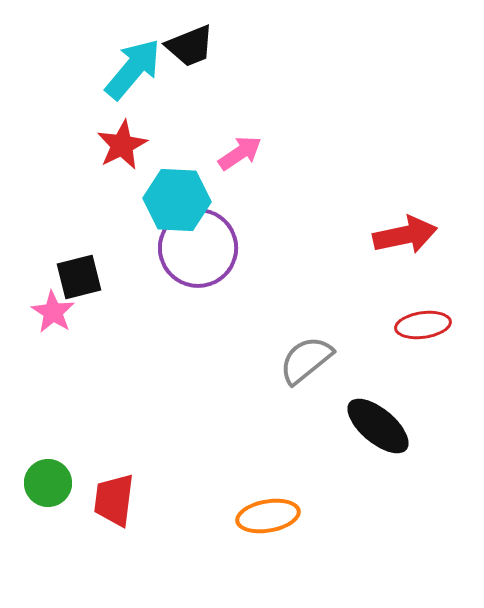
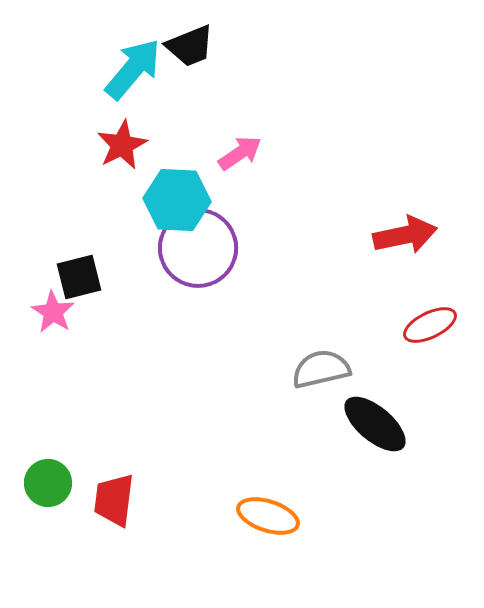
red ellipse: moved 7 px right; rotated 18 degrees counterclockwise
gray semicircle: moved 15 px right, 9 px down; rotated 26 degrees clockwise
black ellipse: moved 3 px left, 2 px up
orange ellipse: rotated 28 degrees clockwise
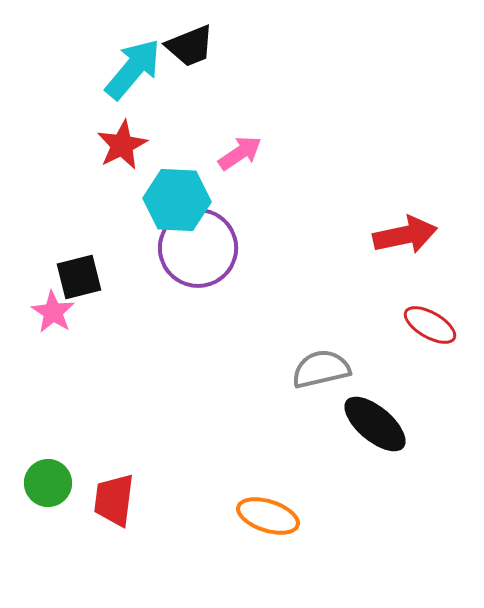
red ellipse: rotated 56 degrees clockwise
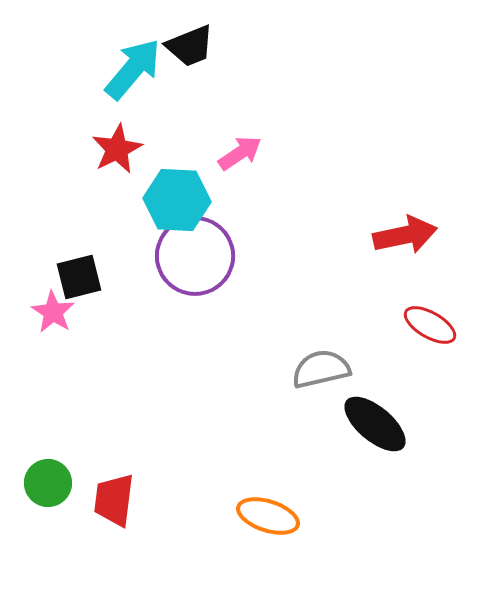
red star: moved 5 px left, 4 px down
purple circle: moved 3 px left, 8 px down
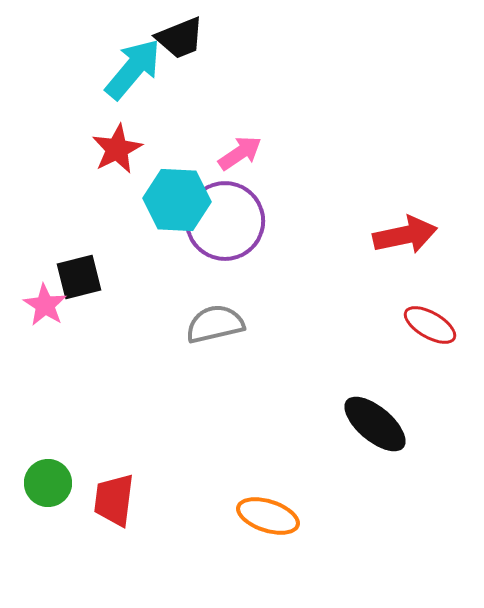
black trapezoid: moved 10 px left, 8 px up
purple circle: moved 30 px right, 35 px up
pink star: moved 8 px left, 7 px up
gray semicircle: moved 106 px left, 45 px up
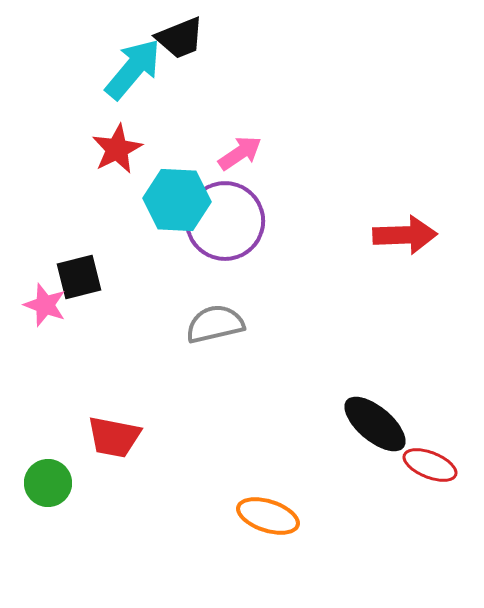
red arrow: rotated 10 degrees clockwise
pink star: rotated 12 degrees counterclockwise
red ellipse: moved 140 px down; rotated 8 degrees counterclockwise
red trapezoid: moved 63 px up; rotated 86 degrees counterclockwise
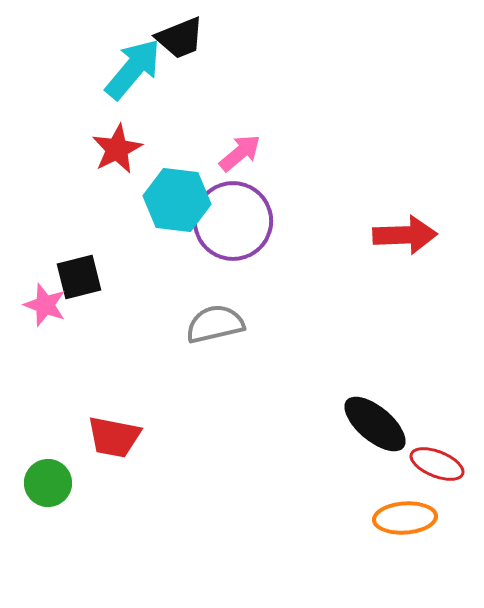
pink arrow: rotated 6 degrees counterclockwise
cyan hexagon: rotated 4 degrees clockwise
purple circle: moved 8 px right
red ellipse: moved 7 px right, 1 px up
orange ellipse: moved 137 px right, 2 px down; rotated 22 degrees counterclockwise
